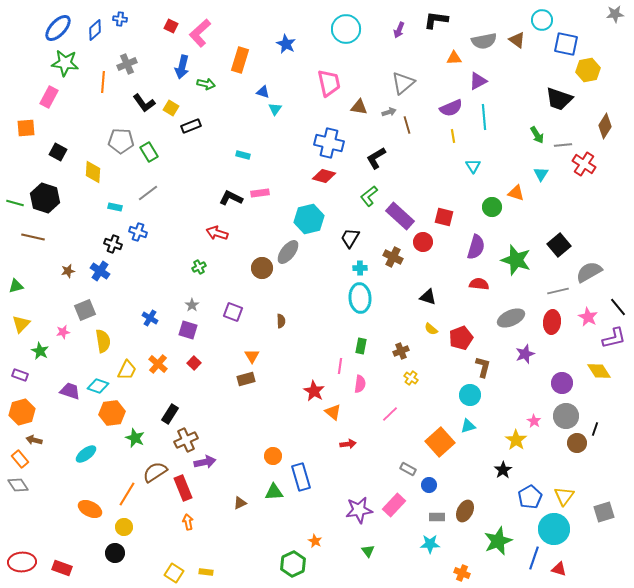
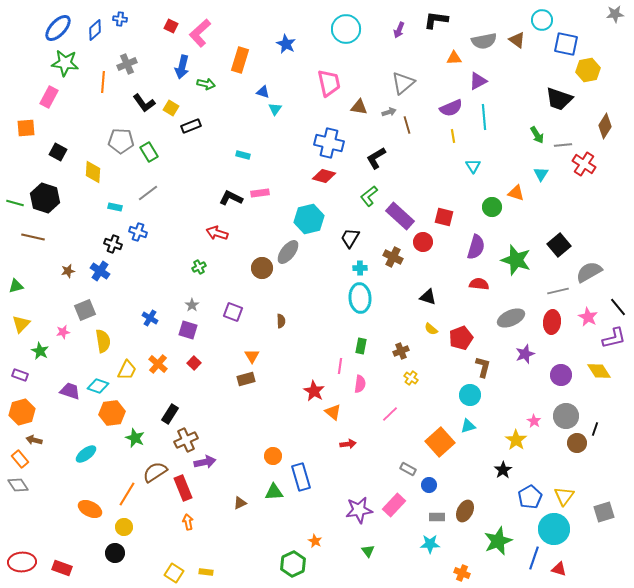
purple circle at (562, 383): moved 1 px left, 8 px up
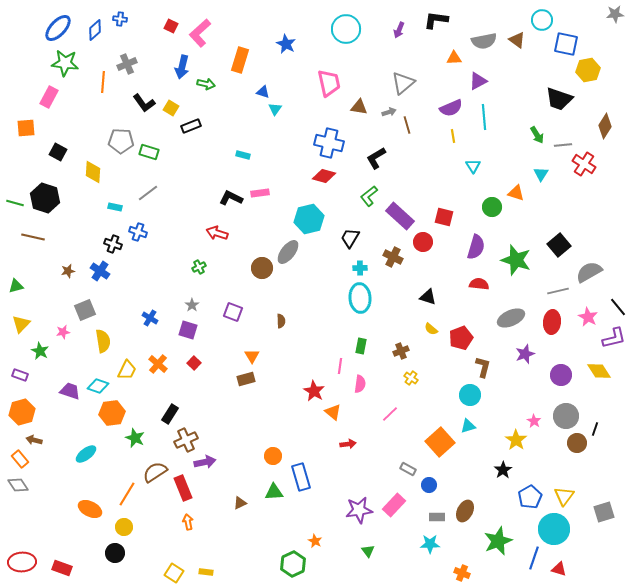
green rectangle at (149, 152): rotated 42 degrees counterclockwise
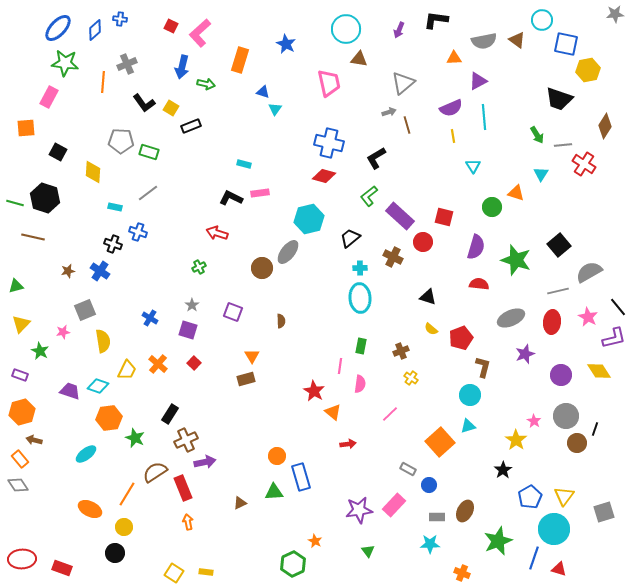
brown triangle at (359, 107): moved 48 px up
cyan rectangle at (243, 155): moved 1 px right, 9 px down
black trapezoid at (350, 238): rotated 20 degrees clockwise
orange hexagon at (112, 413): moved 3 px left, 5 px down
orange circle at (273, 456): moved 4 px right
red ellipse at (22, 562): moved 3 px up
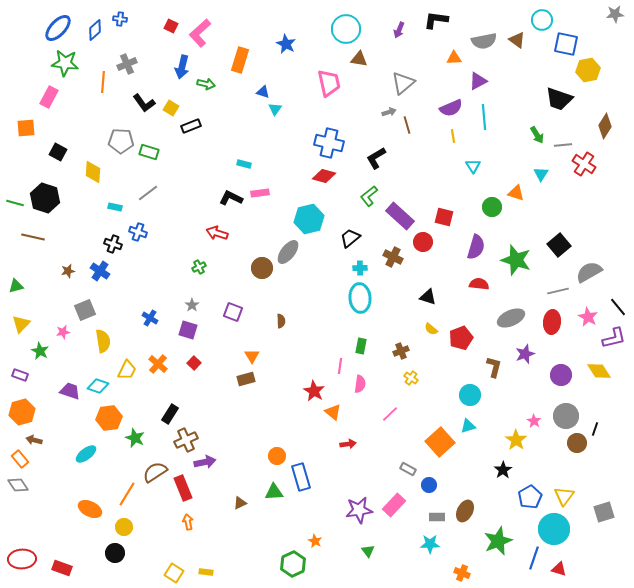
brown L-shape at (483, 367): moved 11 px right
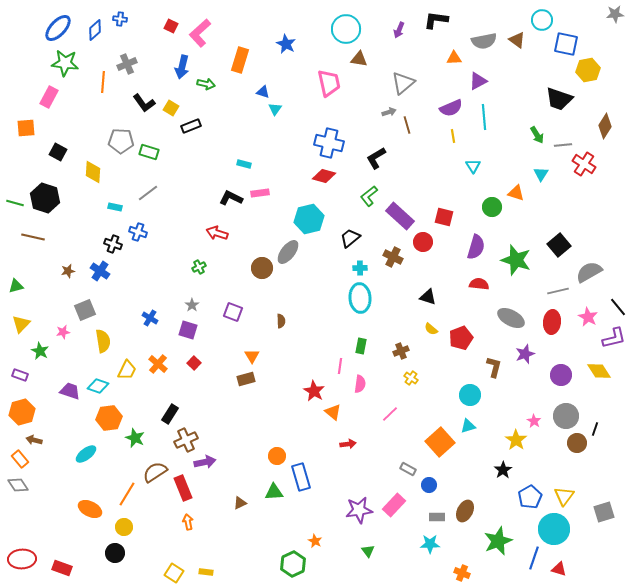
gray ellipse at (511, 318): rotated 52 degrees clockwise
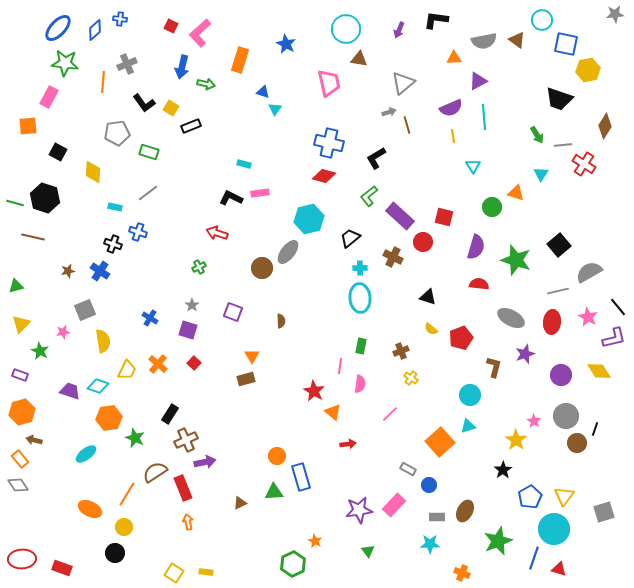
orange square at (26, 128): moved 2 px right, 2 px up
gray pentagon at (121, 141): moved 4 px left, 8 px up; rotated 10 degrees counterclockwise
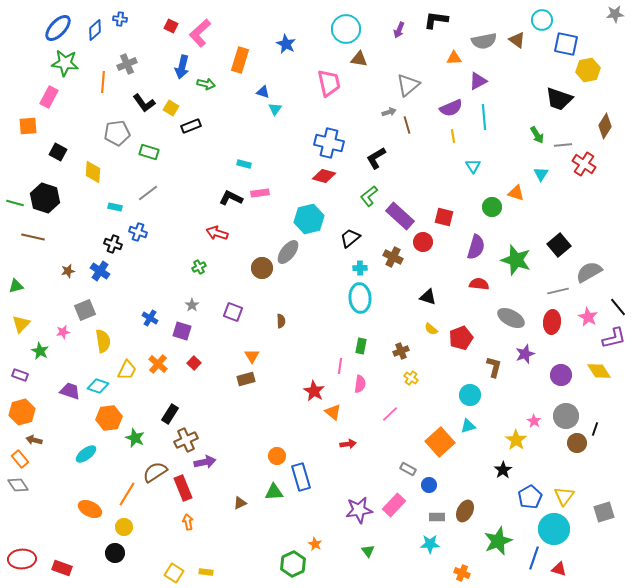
gray triangle at (403, 83): moved 5 px right, 2 px down
purple square at (188, 330): moved 6 px left, 1 px down
orange star at (315, 541): moved 3 px down
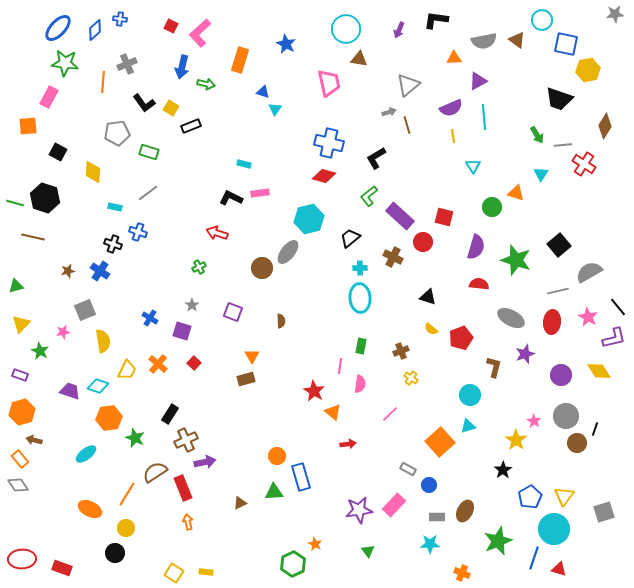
yellow circle at (124, 527): moved 2 px right, 1 px down
